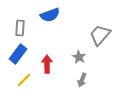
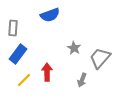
gray rectangle: moved 7 px left
gray trapezoid: moved 23 px down
gray star: moved 5 px left, 9 px up
red arrow: moved 8 px down
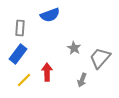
gray rectangle: moved 7 px right
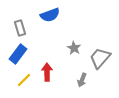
gray rectangle: rotated 21 degrees counterclockwise
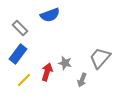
gray rectangle: rotated 28 degrees counterclockwise
gray star: moved 9 px left, 15 px down; rotated 16 degrees counterclockwise
red arrow: rotated 18 degrees clockwise
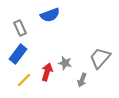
gray rectangle: rotated 21 degrees clockwise
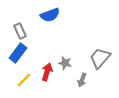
gray rectangle: moved 3 px down
blue rectangle: moved 1 px up
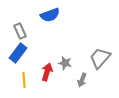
yellow line: rotated 49 degrees counterclockwise
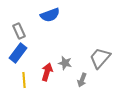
gray rectangle: moved 1 px left
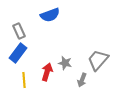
gray trapezoid: moved 2 px left, 2 px down
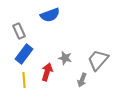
blue rectangle: moved 6 px right, 1 px down
gray star: moved 5 px up
